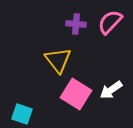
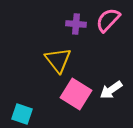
pink semicircle: moved 2 px left, 2 px up
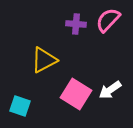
yellow triangle: moved 14 px left; rotated 40 degrees clockwise
white arrow: moved 1 px left
cyan square: moved 2 px left, 8 px up
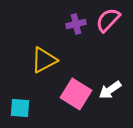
purple cross: rotated 18 degrees counterclockwise
cyan square: moved 2 px down; rotated 15 degrees counterclockwise
